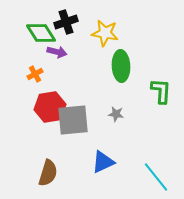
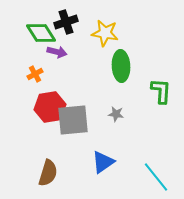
blue triangle: rotated 10 degrees counterclockwise
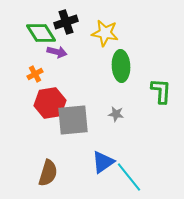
red hexagon: moved 4 px up
cyan line: moved 27 px left
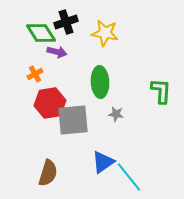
green ellipse: moved 21 px left, 16 px down
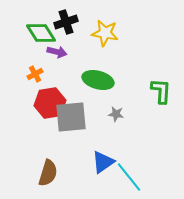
green ellipse: moved 2 px left, 2 px up; rotated 72 degrees counterclockwise
gray square: moved 2 px left, 3 px up
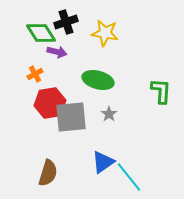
gray star: moved 7 px left; rotated 28 degrees clockwise
